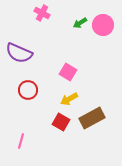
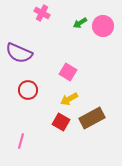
pink circle: moved 1 px down
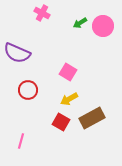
purple semicircle: moved 2 px left
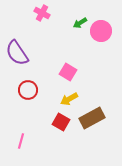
pink circle: moved 2 px left, 5 px down
purple semicircle: rotated 32 degrees clockwise
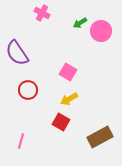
brown rectangle: moved 8 px right, 19 px down
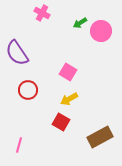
pink line: moved 2 px left, 4 px down
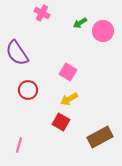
pink circle: moved 2 px right
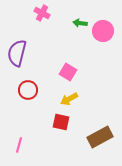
green arrow: rotated 40 degrees clockwise
purple semicircle: rotated 48 degrees clockwise
red square: rotated 18 degrees counterclockwise
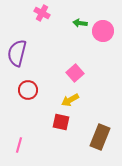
pink square: moved 7 px right, 1 px down; rotated 18 degrees clockwise
yellow arrow: moved 1 px right, 1 px down
brown rectangle: rotated 40 degrees counterclockwise
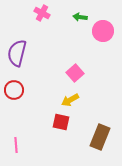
green arrow: moved 6 px up
red circle: moved 14 px left
pink line: moved 3 px left; rotated 21 degrees counterclockwise
